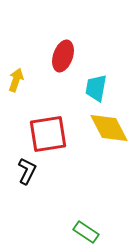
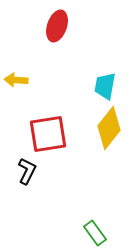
red ellipse: moved 6 px left, 30 px up
yellow arrow: rotated 105 degrees counterclockwise
cyan trapezoid: moved 9 px right, 2 px up
yellow diamond: rotated 66 degrees clockwise
green rectangle: moved 9 px right, 1 px down; rotated 20 degrees clockwise
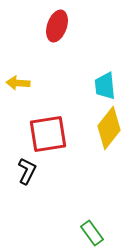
yellow arrow: moved 2 px right, 3 px down
cyan trapezoid: rotated 16 degrees counterclockwise
green rectangle: moved 3 px left
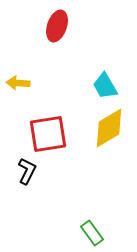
cyan trapezoid: rotated 24 degrees counterclockwise
yellow diamond: rotated 21 degrees clockwise
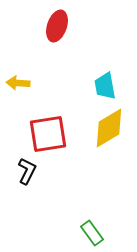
cyan trapezoid: rotated 20 degrees clockwise
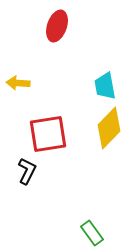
yellow diamond: rotated 15 degrees counterclockwise
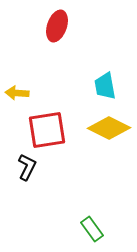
yellow arrow: moved 1 px left, 10 px down
yellow diamond: rotated 72 degrees clockwise
red square: moved 1 px left, 4 px up
black L-shape: moved 4 px up
green rectangle: moved 4 px up
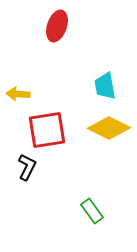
yellow arrow: moved 1 px right, 1 px down
green rectangle: moved 18 px up
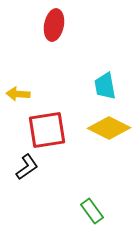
red ellipse: moved 3 px left, 1 px up; rotated 8 degrees counterclockwise
black L-shape: rotated 28 degrees clockwise
